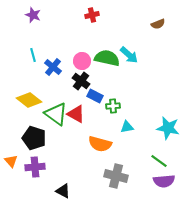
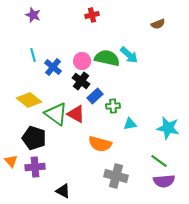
blue rectangle: rotated 70 degrees counterclockwise
cyan triangle: moved 3 px right, 3 px up
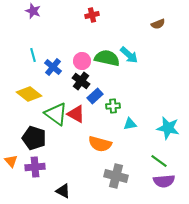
purple star: moved 4 px up
yellow diamond: moved 6 px up
